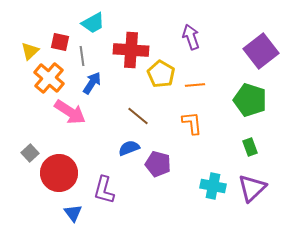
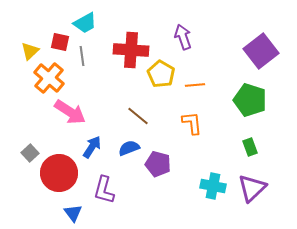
cyan trapezoid: moved 8 px left
purple arrow: moved 8 px left
blue arrow: moved 64 px down
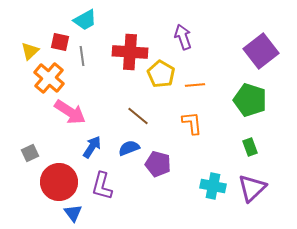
cyan trapezoid: moved 3 px up
red cross: moved 1 px left, 2 px down
gray square: rotated 18 degrees clockwise
red circle: moved 9 px down
purple L-shape: moved 2 px left, 4 px up
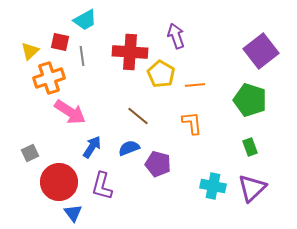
purple arrow: moved 7 px left, 1 px up
orange cross: rotated 32 degrees clockwise
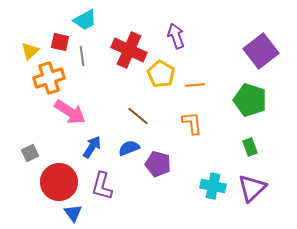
red cross: moved 1 px left, 2 px up; rotated 20 degrees clockwise
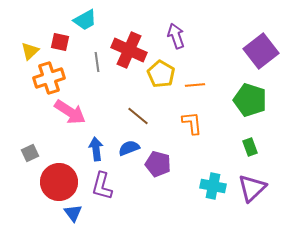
gray line: moved 15 px right, 6 px down
blue arrow: moved 4 px right, 2 px down; rotated 40 degrees counterclockwise
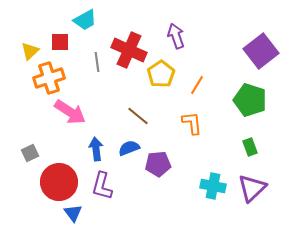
red square: rotated 12 degrees counterclockwise
yellow pentagon: rotated 8 degrees clockwise
orange line: moved 2 px right; rotated 54 degrees counterclockwise
purple pentagon: rotated 20 degrees counterclockwise
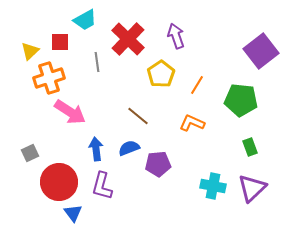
red cross: moved 1 px left, 11 px up; rotated 20 degrees clockwise
green pentagon: moved 9 px left; rotated 12 degrees counterclockwise
orange L-shape: rotated 60 degrees counterclockwise
